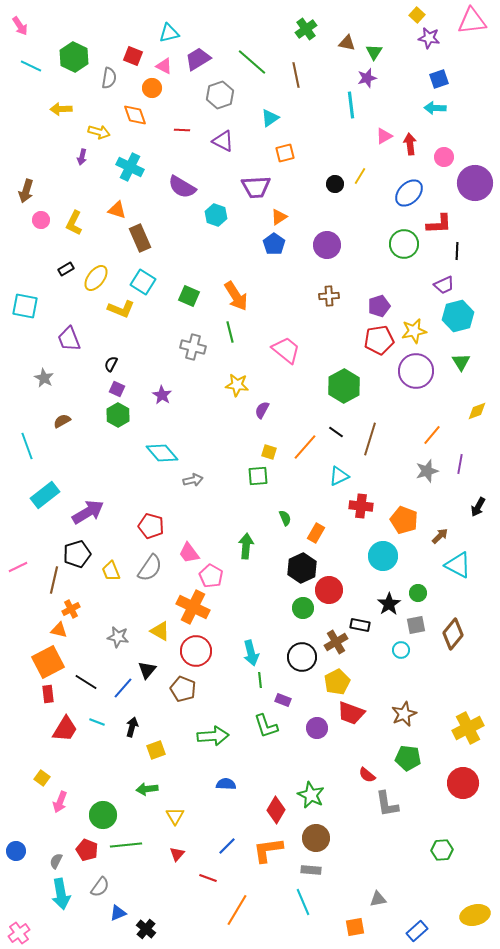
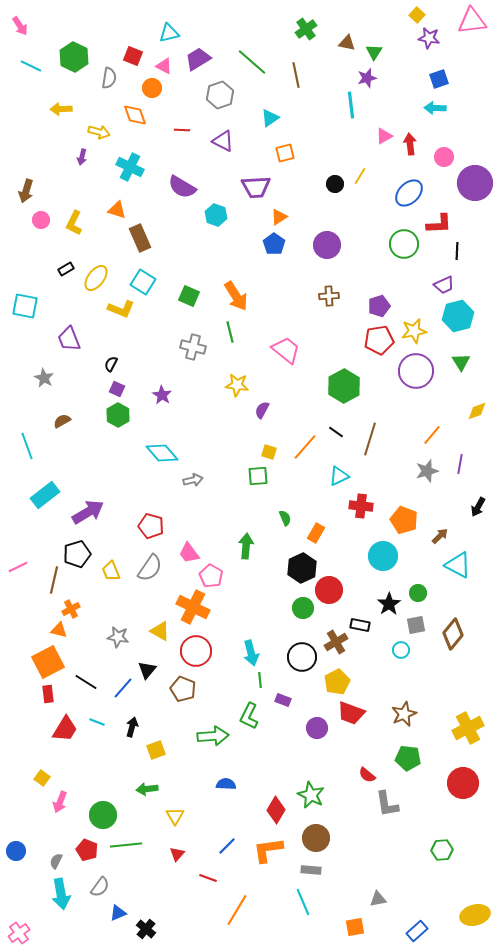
green L-shape at (266, 726): moved 17 px left, 10 px up; rotated 44 degrees clockwise
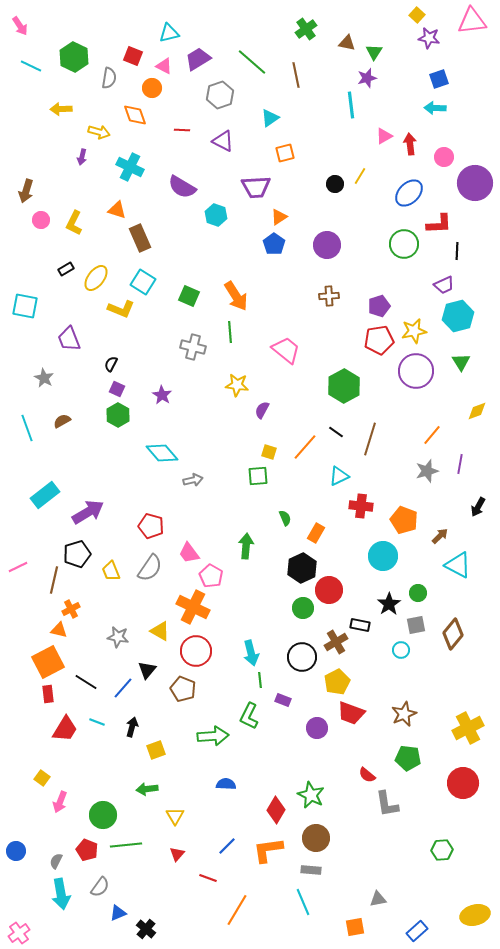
green line at (230, 332): rotated 10 degrees clockwise
cyan line at (27, 446): moved 18 px up
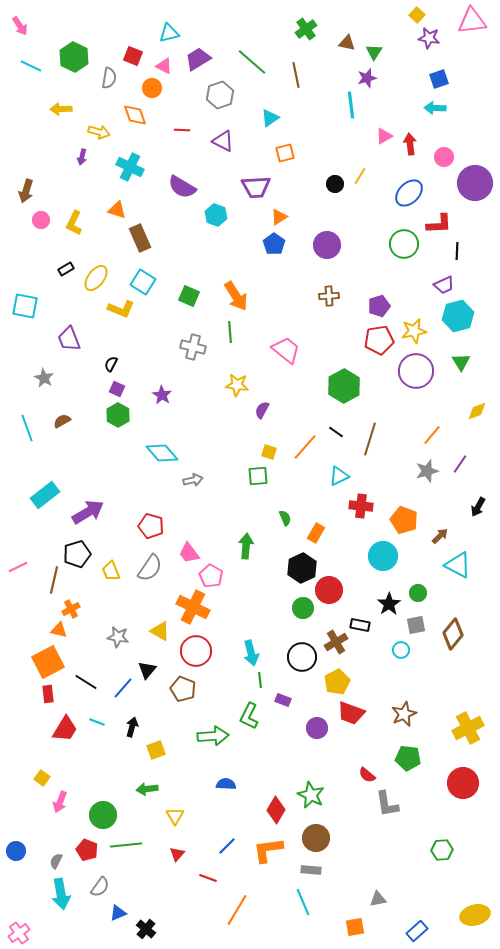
purple line at (460, 464): rotated 24 degrees clockwise
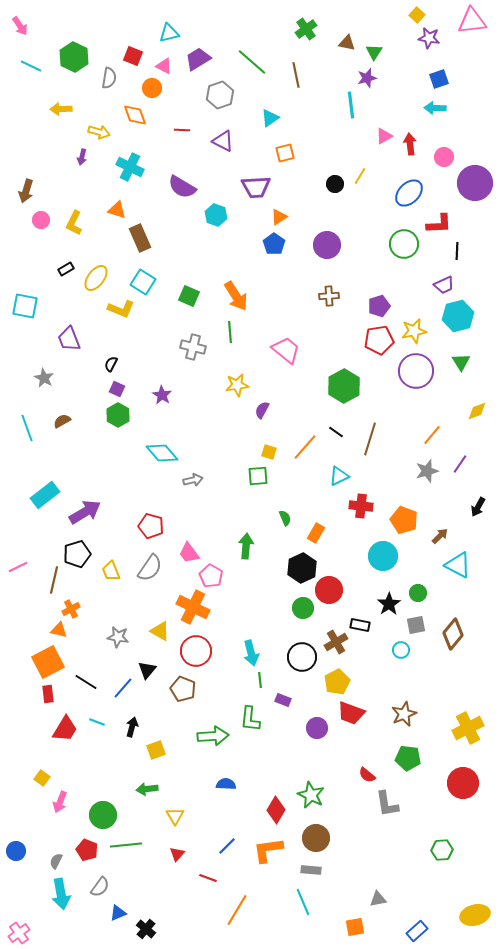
yellow star at (237, 385): rotated 15 degrees counterclockwise
purple arrow at (88, 512): moved 3 px left
green L-shape at (249, 716): moved 1 px right, 3 px down; rotated 20 degrees counterclockwise
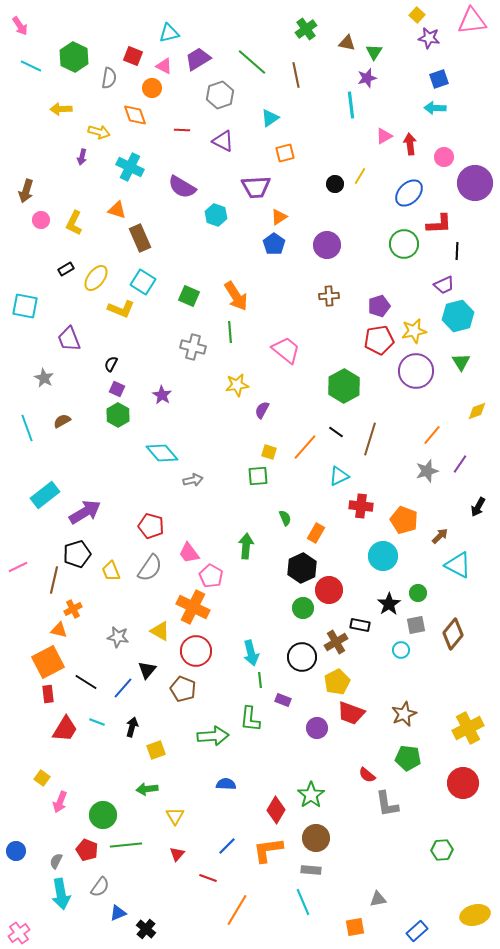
orange cross at (71, 609): moved 2 px right
green star at (311, 795): rotated 12 degrees clockwise
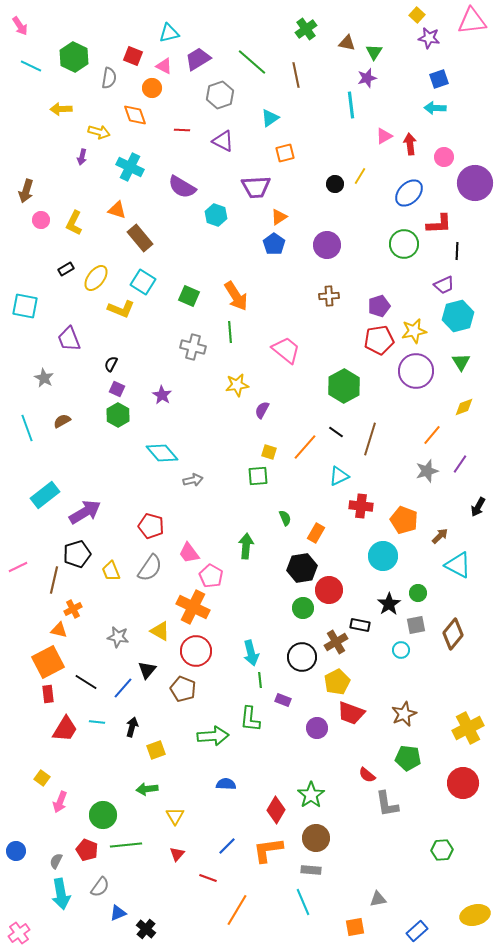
brown rectangle at (140, 238): rotated 16 degrees counterclockwise
yellow diamond at (477, 411): moved 13 px left, 4 px up
black hexagon at (302, 568): rotated 16 degrees clockwise
cyan line at (97, 722): rotated 14 degrees counterclockwise
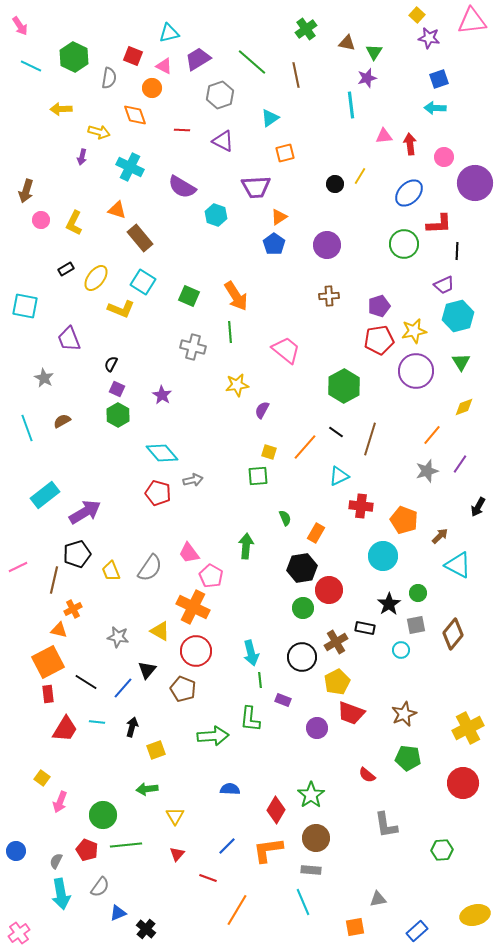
pink triangle at (384, 136): rotated 24 degrees clockwise
red pentagon at (151, 526): moved 7 px right, 33 px up
black rectangle at (360, 625): moved 5 px right, 3 px down
blue semicircle at (226, 784): moved 4 px right, 5 px down
gray L-shape at (387, 804): moved 1 px left, 21 px down
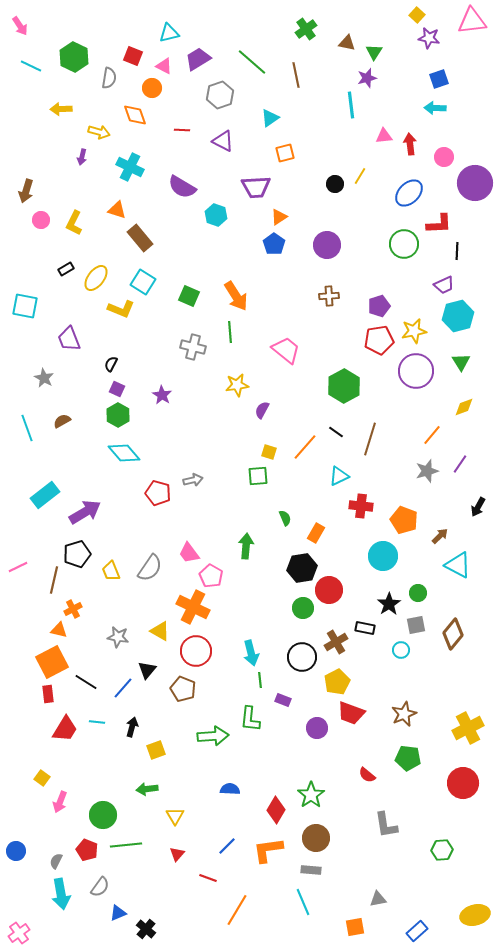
cyan diamond at (162, 453): moved 38 px left
orange square at (48, 662): moved 4 px right
